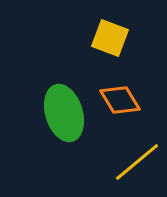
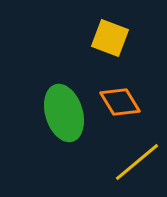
orange diamond: moved 2 px down
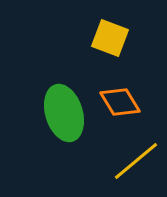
yellow line: moved 1 px left, 1 px up
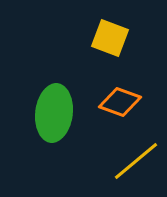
orange diamond: rotated 39 degrees counterclockwise
green ellipse: moved 10 px left; rotated 24 degrees clockwise
